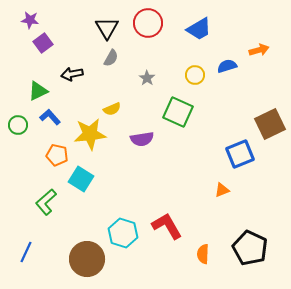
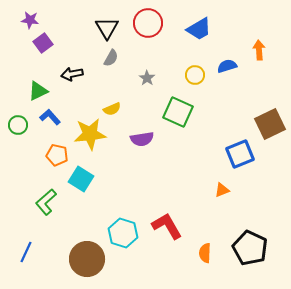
orange arrow: rotated 78 degrees counterclockwise
orange semicircle: moved 2 px right, 1 px up
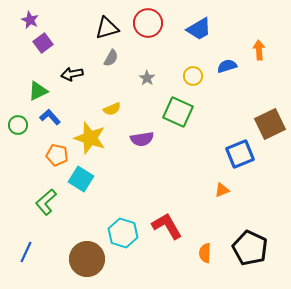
purple star: rotated 18 degrees clockwise
black triangle: rotated 45 degrees clockwise
yellow circle: moved 2 px left, 1 px down
yellow star: moved 4 px down; rotated 24 degrees clockwise
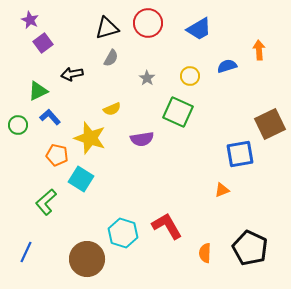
yellow circle: moved 3 px left
blue square: rotated 12 degrees clockwise
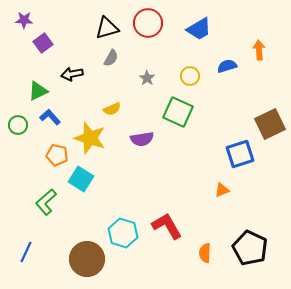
purple star: moved 6 px left; rotated 24 degrees counterclockwise
blue square: rotated 8 degrees counterclockwise
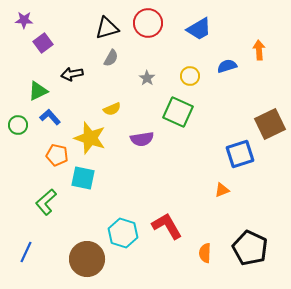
cyan square: moved 2 px right, 1 px up; rotated 20 degrees counterclockwise
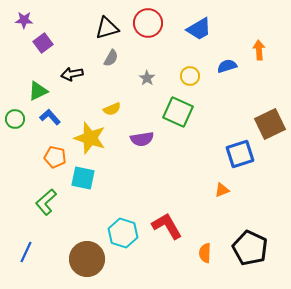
green circle: moved 3 px left, 6 px up
orange pentagon: moved 2 px left, 2 px down
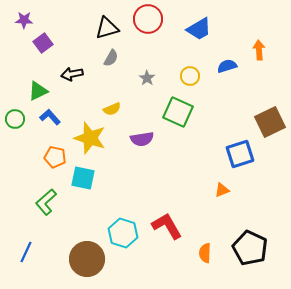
red circle: moved 4 px up
brown square: moved 2 px up
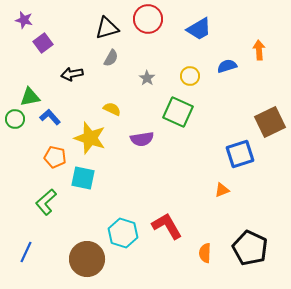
purple star: rotated 12 degrees clockwise
green triangle: moved 8 px left, 6 px down; rotated 15 degrees clockwise
yellow semicircle: rotated 132 degrees counterclockwise
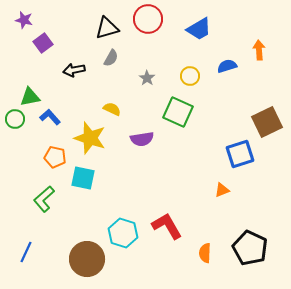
black arrow: moved 2 px right, 4 px up
brown square: moved 3 px left
green L-shape: moved 2 px left, 3 px up
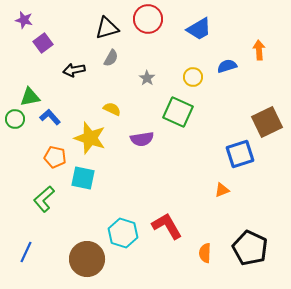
yellow circle: moved 3 px right, 1 px down
